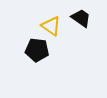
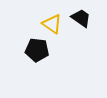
yellow triangle: moved 1 px right, 2 px up
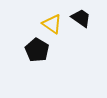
black pentagon: rotated 25 degrees clockwise
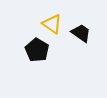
black trapezoid: moved 15 px down
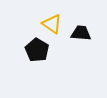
black trapezoid: rotated 30 degrees counterclockwise
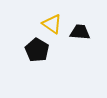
black trapezoid: moved 1 px left, 1 px up
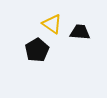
black pentagon: rotated 10 degrees clockwise
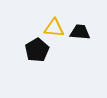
yellow triangle: moved 2 px right, 4 px down; rotated 30 degrees counterclockwise
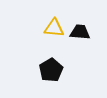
black pentagon: moved 14 px right, 20 px down
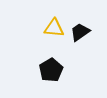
black trapezoid: rotated 40 degrees counterclockwise
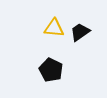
black pentagon: rotated 15 degrees counterclockwise
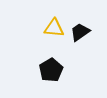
black pentagon: rotated 15 degrees clockwise
